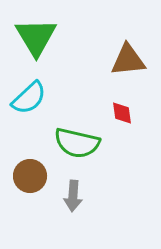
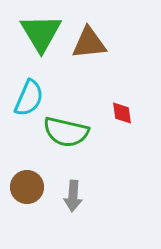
green triangle: moved 5 px right, 4 px up
brown triangle: moved 39 px left, 17 px up
cyan semicircle: rotated 24 degrees counterclockwise
green semicircle: moved 11 px left, 11 px up
brown circle: moved 3 px left, 11 px down
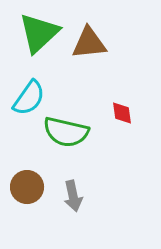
green triangle: moved 2 px left; rotated 18 degrees clockwise
cyan semicircle: rotated 12 degrees clockwise
gray arrow: rotated 16 degrees counterclockwise
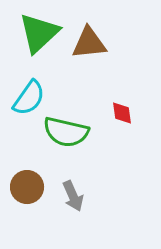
gray arrow: rotated 12 degrees counterclockwise
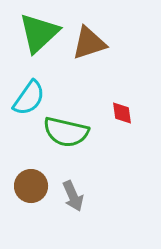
brown triangle: rotated 12 degrees counterclockwise
brown circle: moved 4 px right, 1 px up
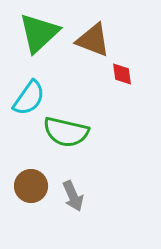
brown triangle: moved 4 px right, 3 px up; rotated 39 degrees clockwise
red diamond: moved 39 px up
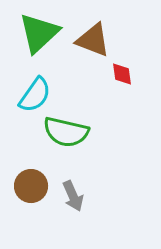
cyan semicircle: moved 6 px right, 3 px up
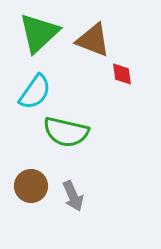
cyan semicircle: moved 3 px up
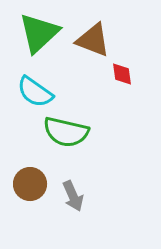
cyan semicircle: rotated 90 degrees clockwise
brown circle: moved 1 px left, 2 px up
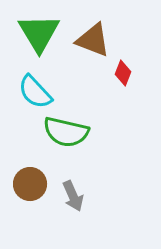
green triangle: rotated 18 degrees counterclockwise
red diamond: moved 1 px right, 1 px up; rotated 30 degrees clockwise
cyan semicircle: rotated 12 degrees clockwise
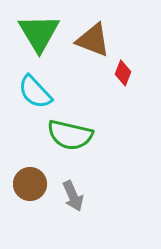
green semicircle: moved 4 px right, 3 px down
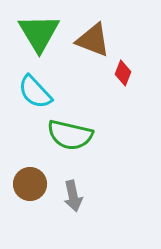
gray arrow: rotated 12 degrees clockwise
